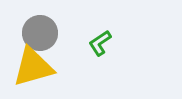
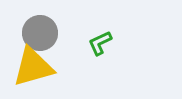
green L-shape: rotated 8 degrees clockwise
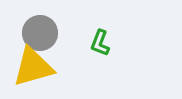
green L-shape: rotated 44 degrees counterclockwise
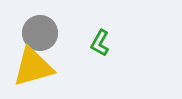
green L-shape: rotated 8 degrees clockwise
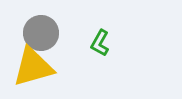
gray circle: moved 1 px right
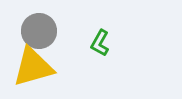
gray circle: moved 2 px left, 2 px up
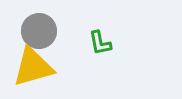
green L-shape: rotated 40 degrees counterclockwise
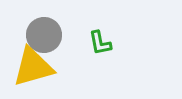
gray circle: moved 5 px right, 4 px down
